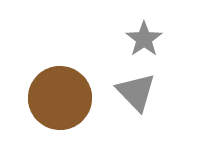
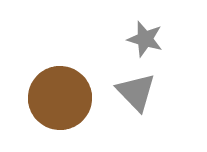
gray star: moved 1 px right; rotated 21 degrees counterclockwise
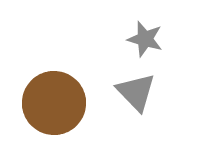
brown circle: moved 6 px left, 5 px down
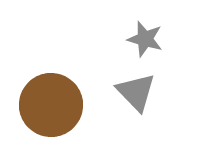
brown circle: moved 3 px left, 2 px down
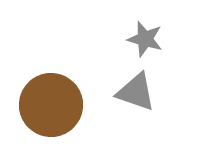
gray triangle: rotated 27 degrees counterclockwise
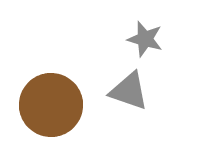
gray triangle: moved 7 px left, 1 px up
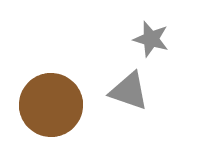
gray star: moved 6 px right
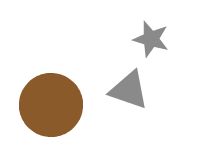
gray triangle: moved 1 px up
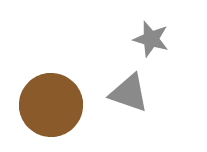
gray triangle: moved 3 px down
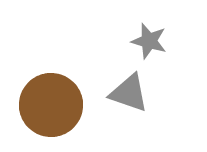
gray star: moved 2 px left, 2 px down
